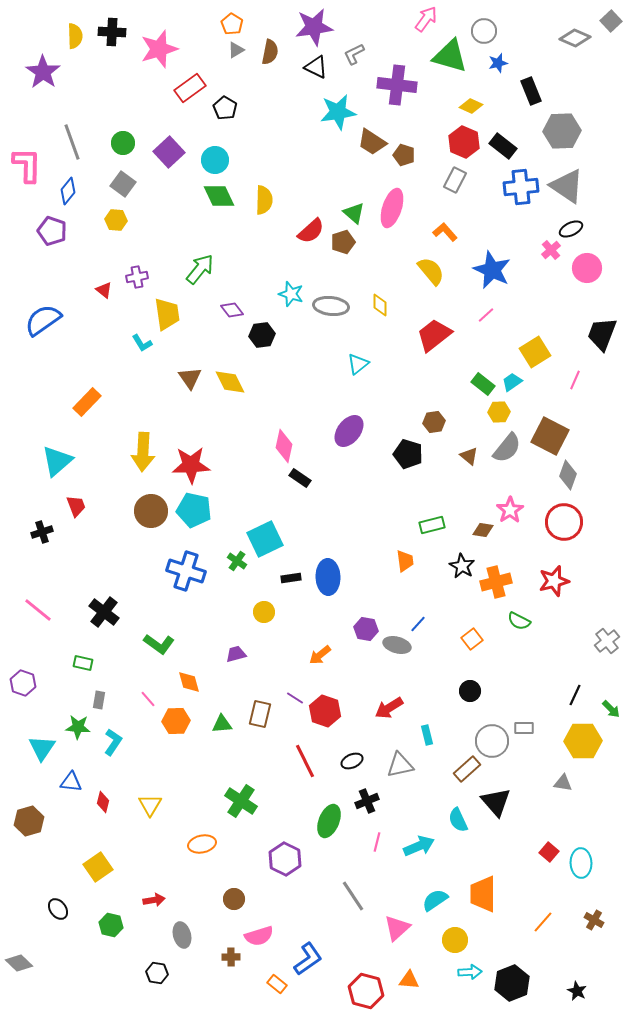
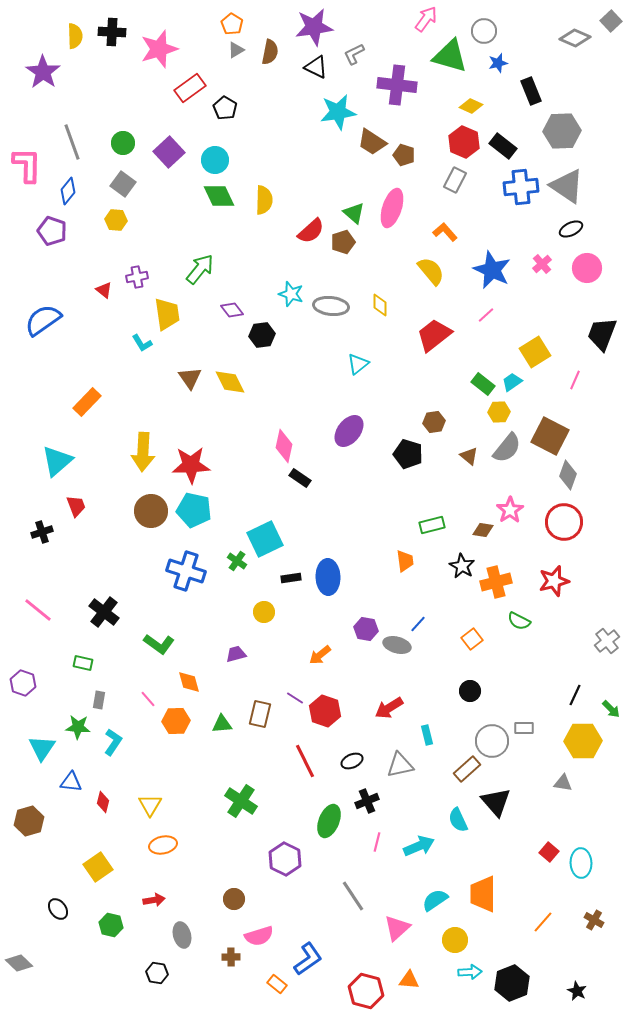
pink cross at (551, 250): moved 9 px left, 14 px down
orange ellipse at (202, 844): moved 39 px left, 1 px down
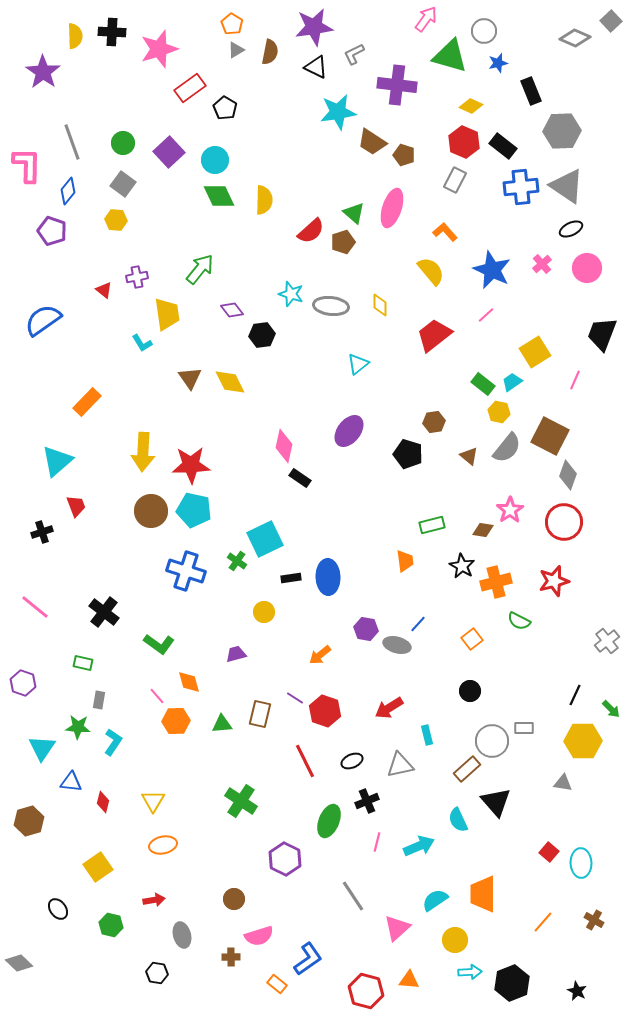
yellow hexagon at (499, 412): rotated 15 degrees clockwise
pink line at (38, 610): moved 3 px left, 3 px up
pink line at (148, 699): moved 9 px right, 3 px up
yellow triangle at (150, 805): moved 3 px right, 4 px up
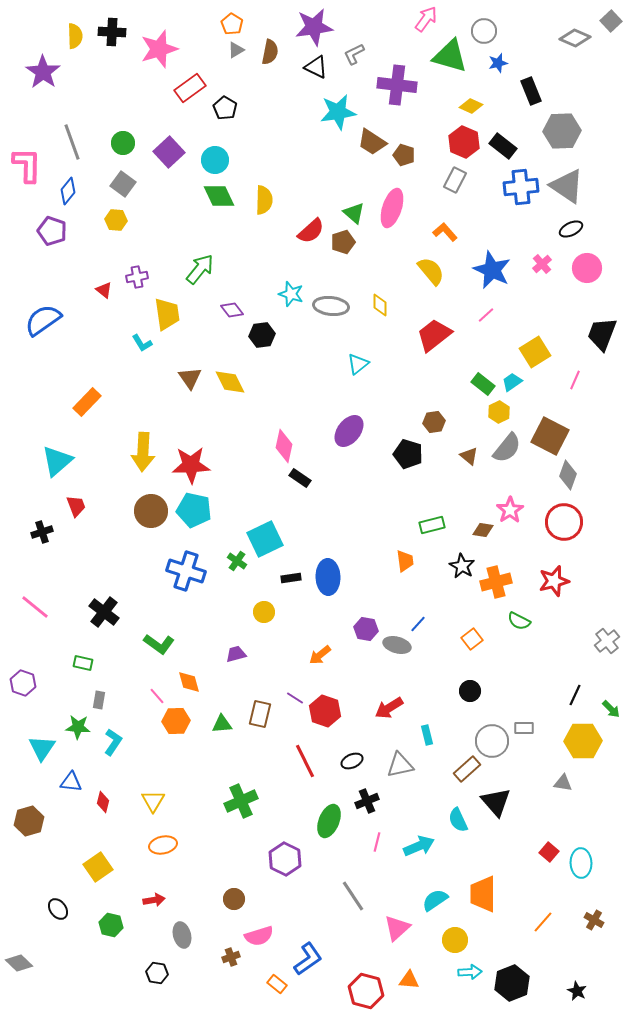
yellow hexagon at (499, 412): rotated 20 degrees clockwise
green cross at (241, 801): rotated 32 degrees clockwise
brown cross at (231, 957): rotated 18 degrees counterclockwise
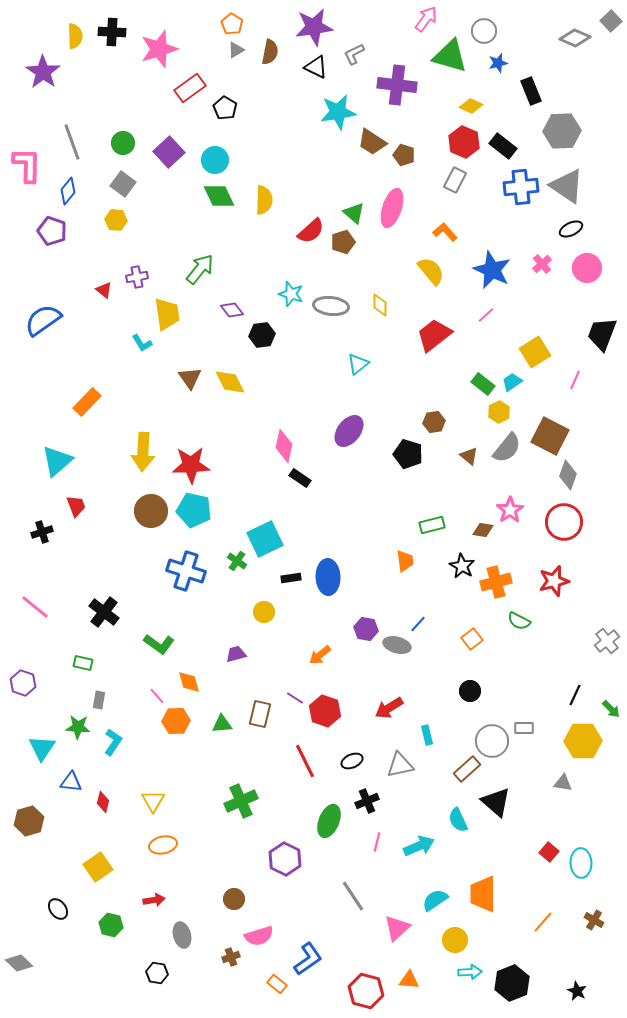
black triangle at (496, 802): rotated 8 degrees counterclockwise
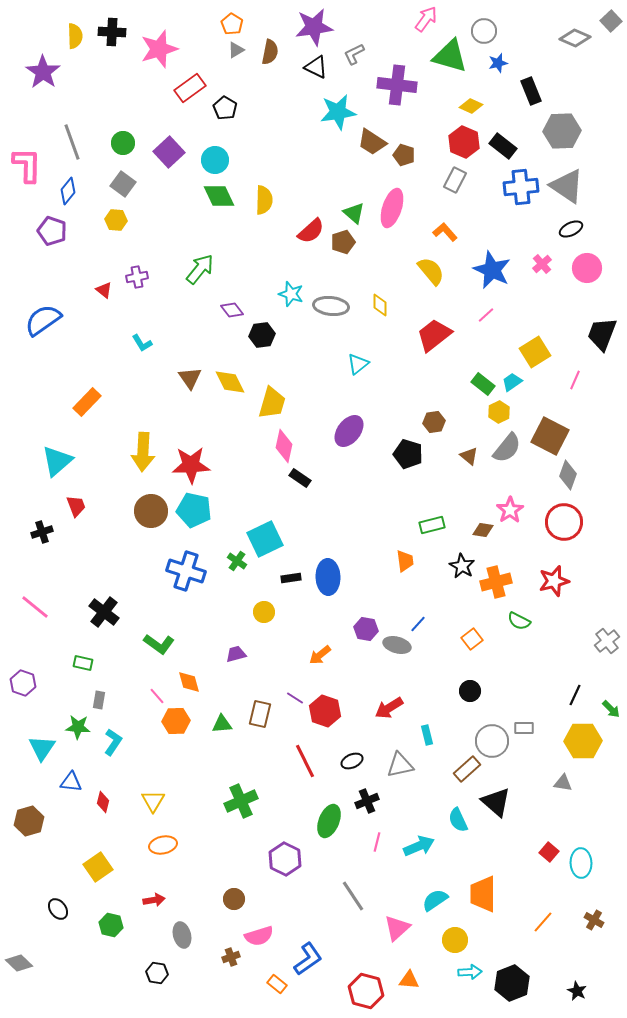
yellow trapezoid at (167, 314): moved 105 px right, 89 px down; rotated 24 degrees clockwise
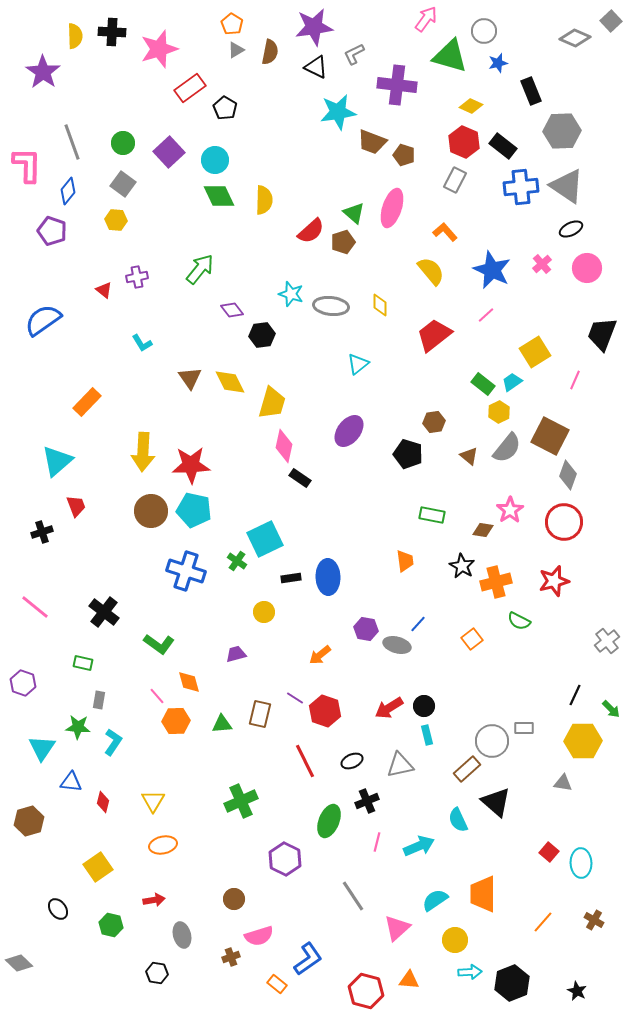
brown trapezoid at (372, 142): rotated 12 degrees counterclockwise
green rectangle at (432, 525): moved 10 px up; rotated 25 degrees clockwise
black circle at (470, 691): moved 46 px left, 15 px down
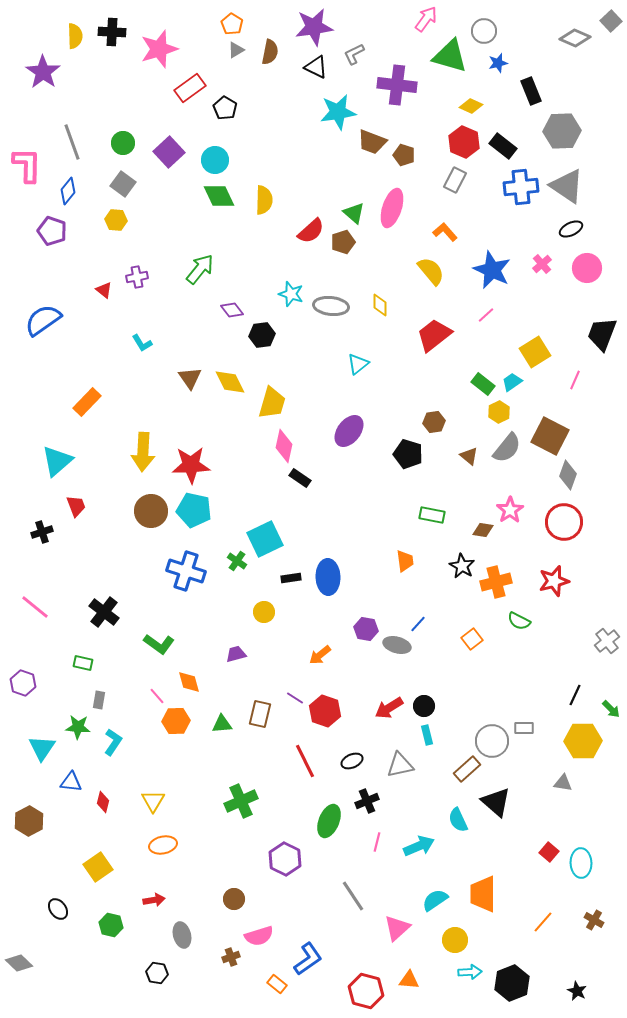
brown hexagon at (29, 821): rotated 12 degrees counterclockwise
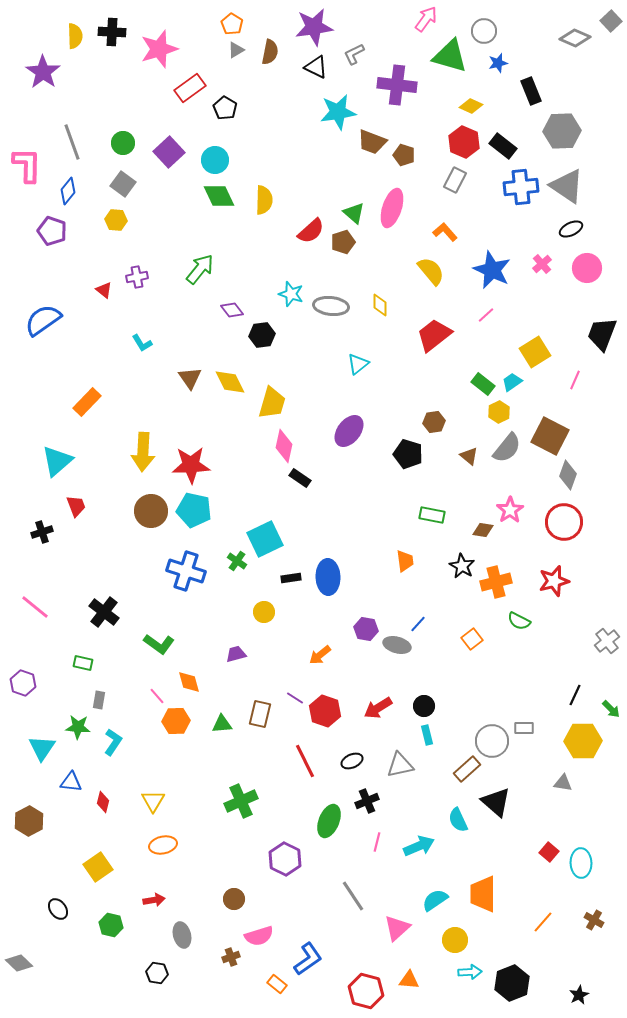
red arrow at (389, 708): moved 11 px left
black star at (577, 991): moved 2 px right, 4 px down; rotated 18 degrees clockwise
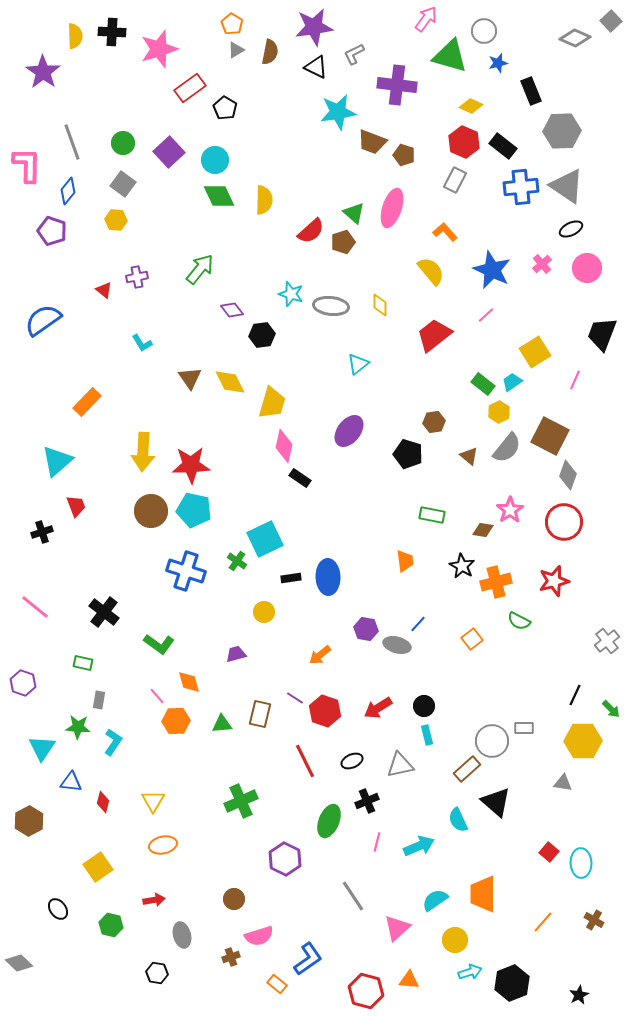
cyan arrow at (470, 972): rotated 15 degrees counterclockwise
